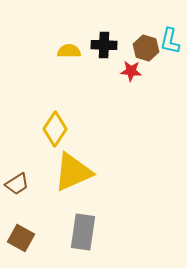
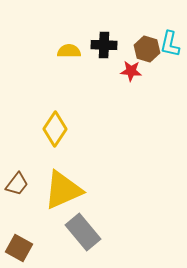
cyan L-shape: moved 3 px down
brown hexagon: moved 1 px right, 1 px down
yellow triangle: moved 10 px left, 18 px down
brown trapezoid: rotated 20 degrees counterclockwise
gray rectangle: rotated 48 degrees counterclockwise
brown square: moved 2 px left, 10 px down
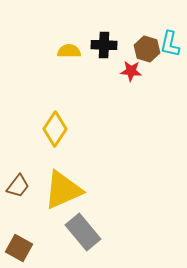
brown trapezoid: moved 1 px right, 2 px down
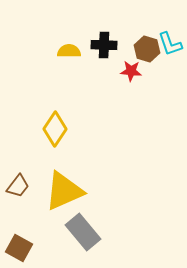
cyan L-shape: rotated 32 degrees counterclockwise
yellow triangle: moved 1 px right, 1 px down
